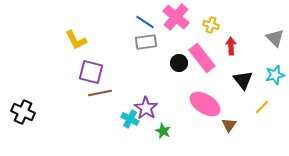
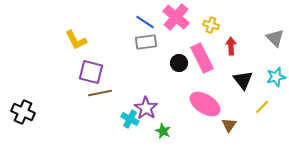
pink rectangle: rotated 12 degrees clockwise
cyan star: moved 1 px right, 2 px down
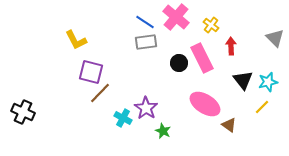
yellow cross: rotated 21 degrees clockwise
cyan star: moved 8 px left, 5 px down
brown line: rotated 35 degrees counterclockwise
cyan cross: moved 7 px left, 1 px up
brown triangle: rotated 28 degrees counterclockwise
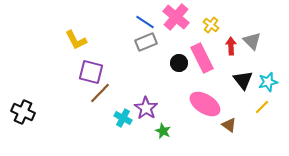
gray triangle: moved 23 px left, 3 px down
gray rectangle: rotated 15 degrees counterclockwise
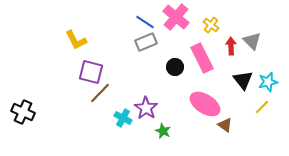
black circle: moved 4 px left, 4 px down
brown triangle: moved 4 px left
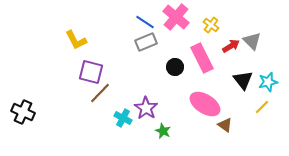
red arrow: rotated 60 degrees clockwise
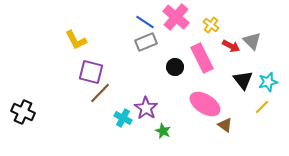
red arrow: rotated 60 degrees clockwise
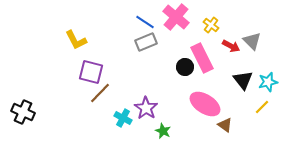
black circle: moved 10 px right
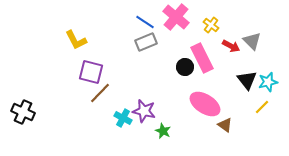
black triangle: moved 4 px right
purple star: moved 2 px left, 3 px down; rotated 20 degrees counterclockwise
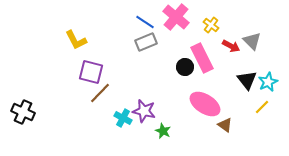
cyan star: rotated 12 degrees counterclockwise
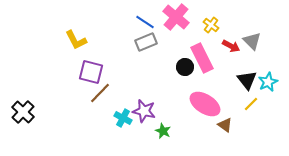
yellow line: moved 11 px left, 3 px up
black cross: rotated 20 degrees clockwise
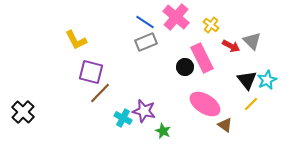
cyan star: moved 1 px left, 2 px up
